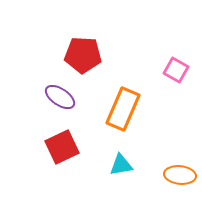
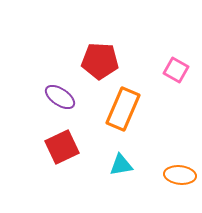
red pentagon: moved 17 px right, 6 px down
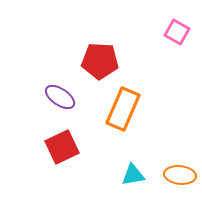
pink square: moved 1 px right, 38 px up
cyan triangle: moved 12 px right, 10 px down
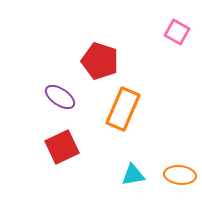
red pentagon: rotated 15 degrees clockwise
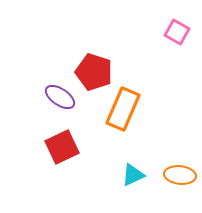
red pentagon: moved 6 px left, 11 px down
cyan triangle: rotated 15 degrees counterclockwise
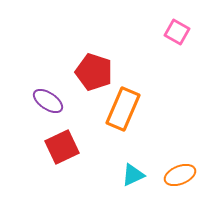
purple ellipse: moved 12 px left, 4 px down
orange ellipse: rotated 28 degrees counterclockwise
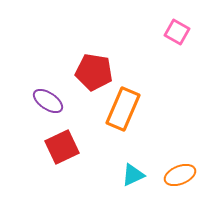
red pentagon: rotated 9 degrees counterclockwise
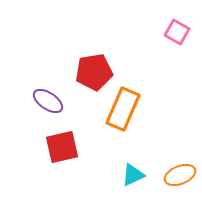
red pentagon: rotated 18 degrees counterclockwise
red square: rotated 12 degrees clockwise
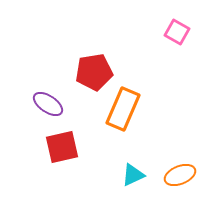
purple ellipse: moved 3 px down
